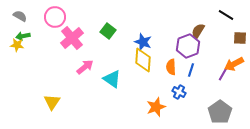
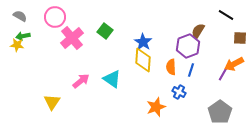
green square: moved 3 px left
blue star: rotated 12 degrees clockwise
pink arrow: moved 4 px left, 14 px down
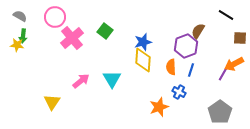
green arrow: rotated 72 degrees counterclockwise
blue star: rotated 24 degrees clockwise
purple hexagon: moved 2 px left
cyan triangle: rotated 24 degrees clockwise
orange star: moved 3 px right
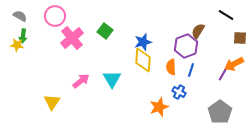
pink circle: moved 1 px up
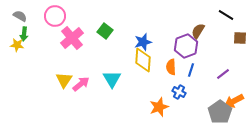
green arrow: moved 1 px right, 2 px up
orange arrow: moved 37 px down
purple line: rotated 24 degrees clockwise
pink arrow: moved 3 px down
yellow triangle: moved 12 px right, 22 px up
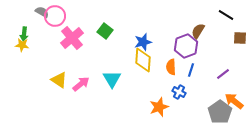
gray semicircle: moved 22 px right, 4 px up
yellow star: moved 5 px right
yellow triangle: moved 5 px left; rotated 30 degrees counterclockwise
orange arrow: rotated 66 degrees clockwise
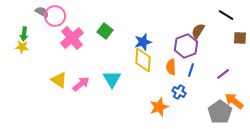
yellow star: moved 2 px down
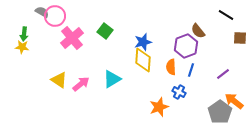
brown semicircle: rotated 70 degrees counterclockwise
cyan triangle: rotated 30 degrees clockwise
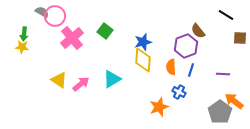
purple line: rotated 40 degrees clockwise
